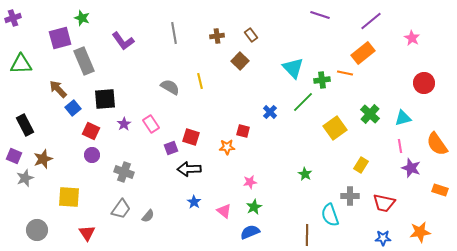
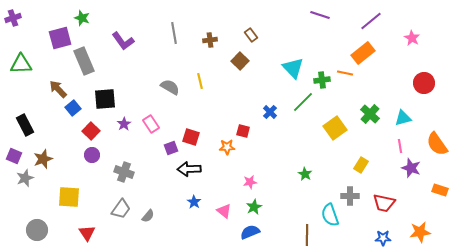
brown cross at (217, 36): moved 7 px left, 4 px down
red square at (91, 131): rotated 18 degrees clockwise
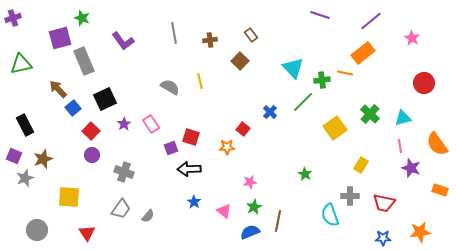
green triangle at (21, 64): rotated 10 degrees counterclockwise
black square at (105, 99): rotated 20 degrees counterclockwise
red square at (243, 131): moved 2 px up; rotated 24 degrees clockwise
brown line at (307, 235): moved 29 px left, 14 px up; rotated 10 degrees clockwise
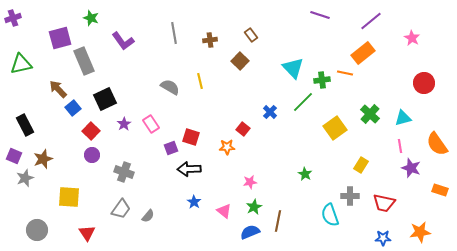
green star at (82, 18): moved 9 px right
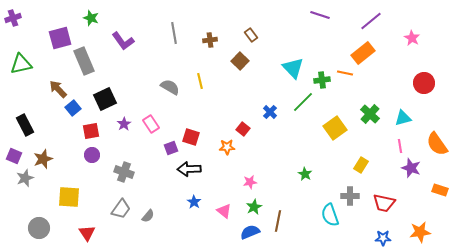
red square at (91, 131): rotated 36 degrees clockwise
gray circle at (37, 230): moved 2 px right, 2 px up
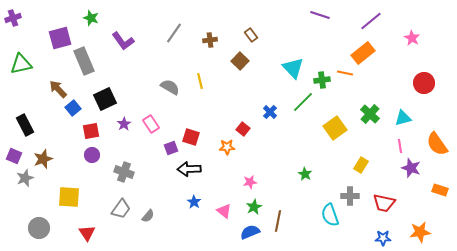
gray line at (174, 33): rotated 45 degrees clockwise
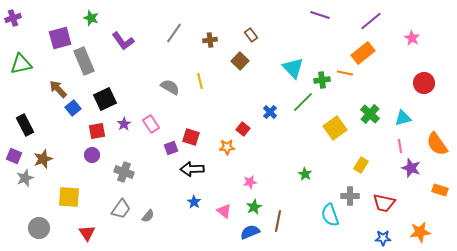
red square at (91, 131): moved 6 px right
black arrow at (189, 169): moved 3 px right
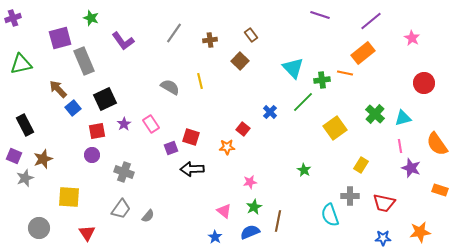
green cross at (370, 114): moved 5 px right
green star at (305, 174): moved 1 px left, 4 px up
blue star at (194, 202): moved 21 px right, 35 px down
